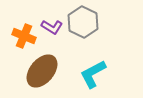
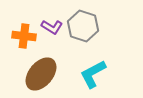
gray hexagon: moved 4 px down; rotated 8 degrees counterclockwise
orange cross: rotated 15 degrees counterclockwise
brown ellipse: moved 1 px left, 3 px down
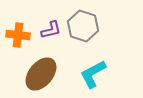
purple L-shape: moved 1 px left, 3 px down; rotated 45 degrees counterclockwise
orange cross: moved 6 px left, 1 px up
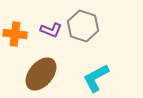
purple L-shape: rotated 35 degrees clockwise
orange cross: moved 3 px left, 1 px up
cyan L-shape: moved 3 px right, 4 px down
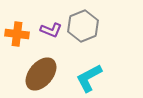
gray hexagon: rotated 20 degrees clockwise
orange cross: moved 2 px right
cyan L-shape: moved 7 px left
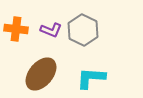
gray hexagon: moved 4 px down; rotated 12 degrees counterclockwise
orange cross: moved 1 px left, 5 px up
cyan L-shape: moved 2 px right; rotated 32 degrees clockwise
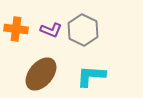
cyan L-shape: moved 2 px up
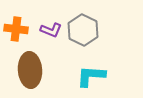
brown ellipse: moved 11 px left, 4 px up; rotated 44 degrees counterclockwise
